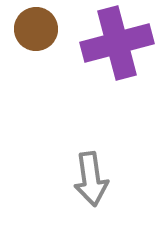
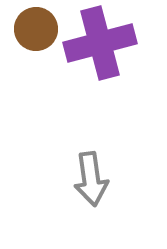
purple cross: moved 17 px left
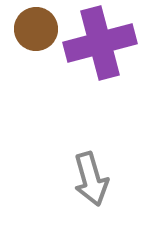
gray arrow: rotated 8 degrees counterclockwise
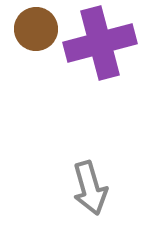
gray arrow: moved 1 px left, 9 px down
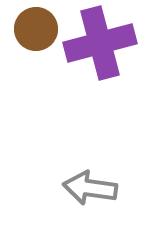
gray arrow: rotated 114 degrees clockwise
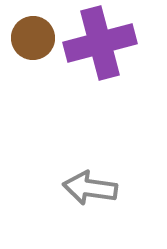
brown circle: moved 3 px left, 9 px down
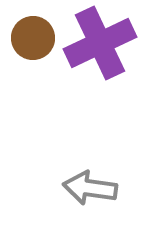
purple cross: rotated 10 degrees counterclockwise
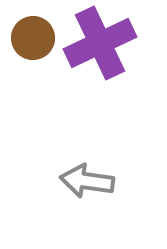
gray arrow: moved 3 px left, 7 px up
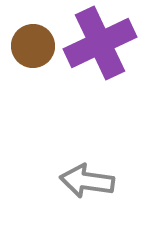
brown circle: moved 8 px down
